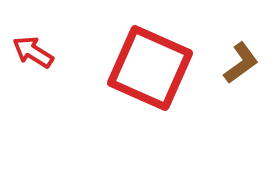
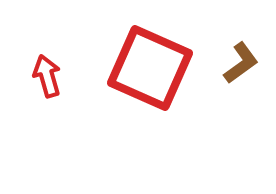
red arrow: moved 14 px right, 24 px down; rotated 42 degrees clockwise
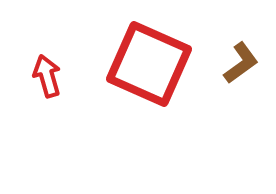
red square: moved 1 px left, 4 px up
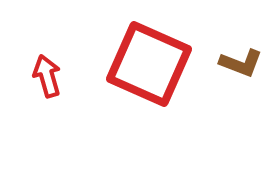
brown L-shape: rotated 57 degrees clockwise
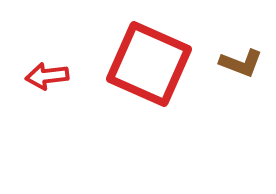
red arrow: rotated 81 degrees counterclockwise
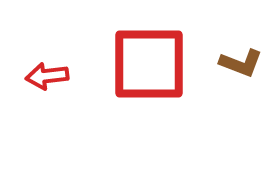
red square: rotated 24 degrees counterclockwise
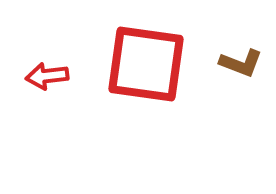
red square: moved 3 px left; rotated 8 degrees clockwise
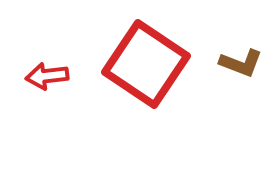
red square: rotated 26 degrees clockwise
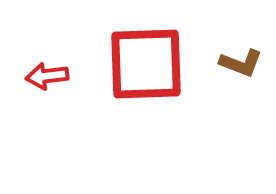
red square: rotated 36 degrees counterclockwise
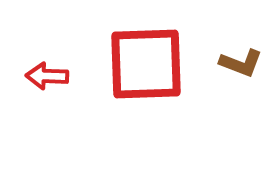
red arrow: rotated 9 degrees clockwise
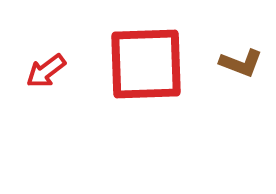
red arrow: moved 1 px left, 5 px up; rotated 39 degrees counterclockwise
